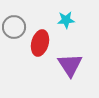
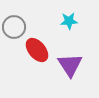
cyan star: moved 3 px right, 1 px down
red ellipse: moved 3 px left, 7 px down; rotated 55 degrees counterclockwise
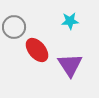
cyan star: moved 1 px right
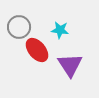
cyan star: moved 10 px left, 9 px down; rotated 12 degrees clockwise
gray circle: moved 5 px right
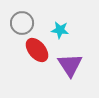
gray circle: moved 3 px right, 4 px up
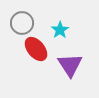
cyan star: rotated 30 degrees clockwise
red ellipse: moved 1 px left, 1 px up
